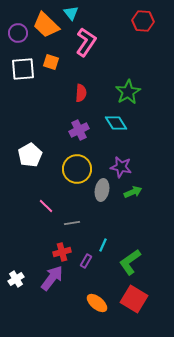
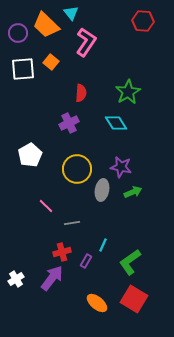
orange square: rotated 21 degrees clockwise
purple cross: moved 10 px left, 7 px up
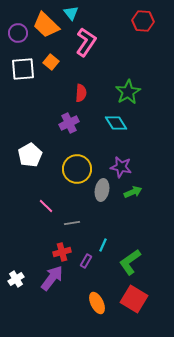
orange ellipse: rotated 25 degrees clockwise
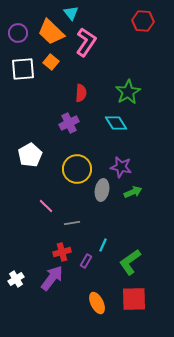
orange trapezoid: moved 5 px right, 7 px down
red square: rotated 32 degrees counterclockwise
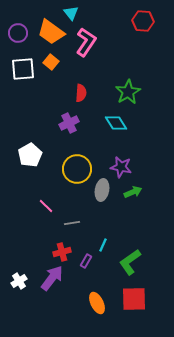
orange trapezoid: rotated 8 degrees counterclockwise
white cross: moved 3 px right, 2 px down
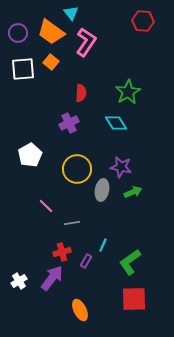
orange ellipse: moved 17 px left, 7 px down
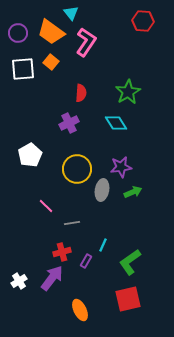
purple star: rotated 20 degrees counterclockwise
red square: moved 6 px left; rotated 12 degrees counterclockwise
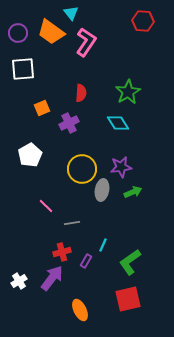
orange square: moved 9 px left, 46 px down; rotated 28 degrees clockwise
cyan diamond: moved 2 px right
yellow circle: moved 5 px right
